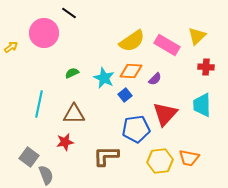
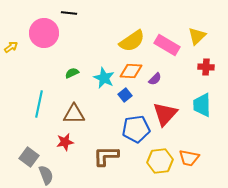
black line: rotated 28 degrees counterclockwise
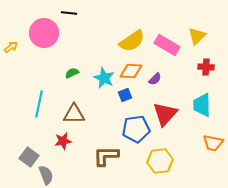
blue square: rotated 16 degrees clockwise
red star: moved 2 px left, 1 px up
orange trapezoid: moved 24 px right, 15 px up
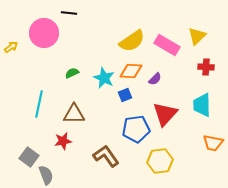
brown L-shape: rotated 56 degrees clockwise
